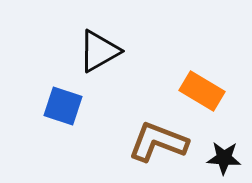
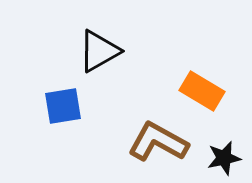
blue square: rotated 27 degrees counterclockwise
brown L-shape: rotated 8 degrees clockwise
black star: rotated 16 degrees counterclockwise
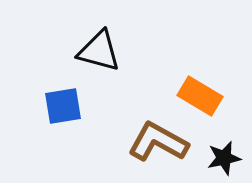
black triangle: rotated 45 degrees clockwise
orange rectangle: moved 2 px left, 5 px down
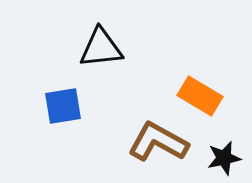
black triangle: moved 2 px right, 3 px up; rotated 21 degrees counterclockwise
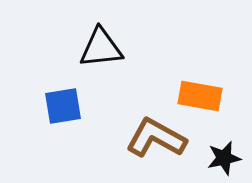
orange rectangle: rotated 21 degrees counterclockwise
brown L-shape: moved 2 px left, 4 px up
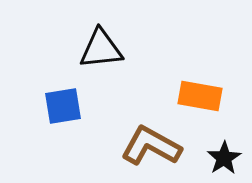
black triangle: moved 1 px down
brown L-shape: moved 5 px left, 8 px down
black star: rotated 20 degrees counterclockwise
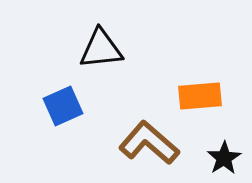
orange rectangle: rotated 15 degrees counterclockwise
blue square: rotated 15 degrees counterclockwise
brown L-shape: moved 2 px left, 3 px up; rotated 12 degrees clockwise
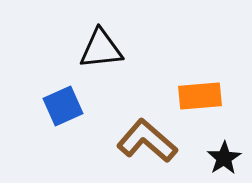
brown L-shape: moved 2 px left, 2 px up
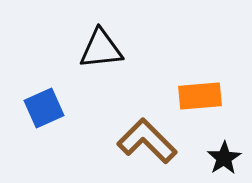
blue square: moved 19 px left, 2 px down
brown L-shape: rotated 4 degrees clockwise
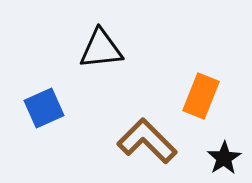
orange rectangle: moved 1 px right; rotated 63 degrees counterclockwise
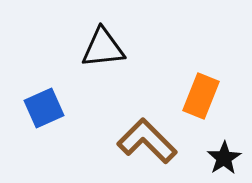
black triangle: moved 2 px right, 1 px up
